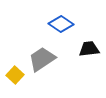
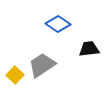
blue diamond: moved 3 px left
gray trapezoid: moved 6 px down
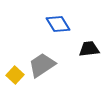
blue diamond: rotated 25 degrees clockwise
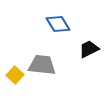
black trapezoid: rotated 20 degrees counterclockwise
gray trapezoid: rotated 40 degrees clockwise
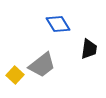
black trapezoid: rotated 125 degrees clockwise
gray trapezoid: rotated 136 degrees clockwise
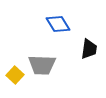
gray trapezoid: rotated 40 degrees clockwise
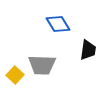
black trapezoid: moved 1 px left, 1 px down
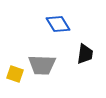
black trapezoid: moved 3 px left, 4 px down
yellow square: moved 1 px up; rotated 24 degrees counterclockwise
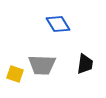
black trapezoid: moved 10 px down
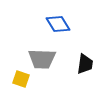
gray trapezoid: moved 6 px up
yellow square: moved 6 px right, 5 px down
